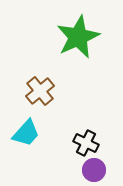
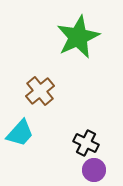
cyan trapezoid: moved 6 px left
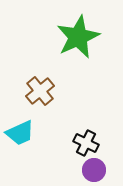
cyan trapezoid: rotated 24 degrees clockwise
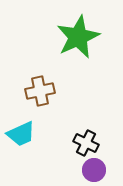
brown cross: rotated 28 degrees clockwise
cyan trapezoid: moved 1 px right, 1 px down
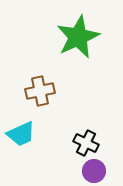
purple circle: moved 1 px down
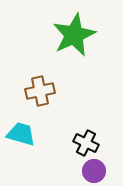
green star: moved 4 px left, 2 px up
cyan trapezoid: rotated 140 degrees counterclockwise
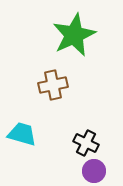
brown cross: moved 13 px right, 6 px up
cyan trapezoid: moved 1 px right
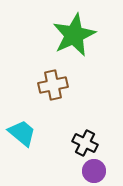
cyan trapezoid: moved 1 px up; rotated 24 degrees clockwise
black cross: moved 1 px left
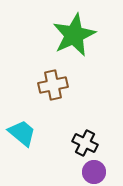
purple circle: moved 1 px down
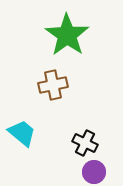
green star: moved 7 px left; rotated 12 degrees counterclockwise
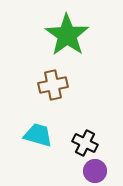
cyan trapezoid: moved 16 px right, 2 px down; rotated 24 degrees counterclockwise
purple circle: moved 1 px right, 1 px up
